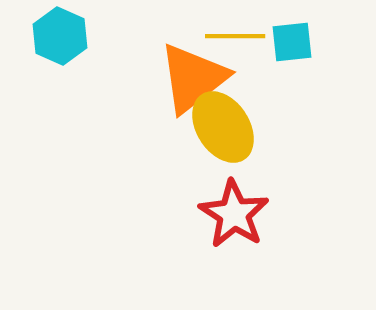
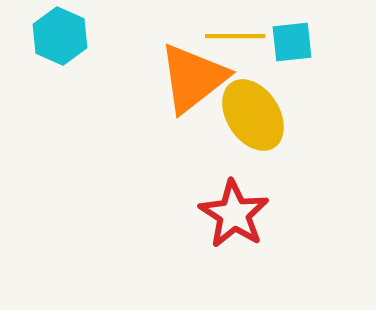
yellow ellipse: moved 30 px right, 12 px up
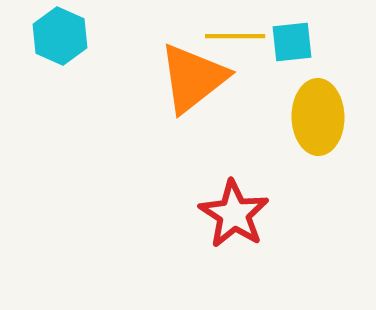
yellow ellipse: moved 65 px right, 2 px down; rotated 32 degrees clockwise
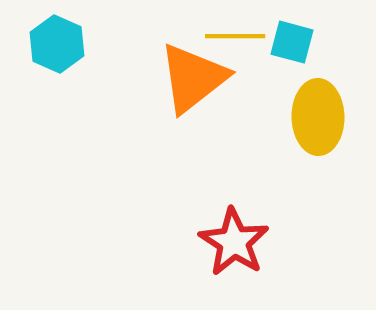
cyan hexagon: moved 3 px left, 8 px down
cyan square: rotated 21 degrees clockwise
red star: moved 28 px down
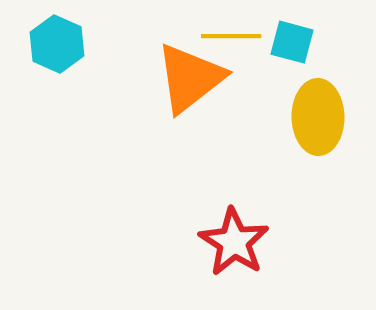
yellow line: moved 4 px left
orange triangle: moved 3 px left
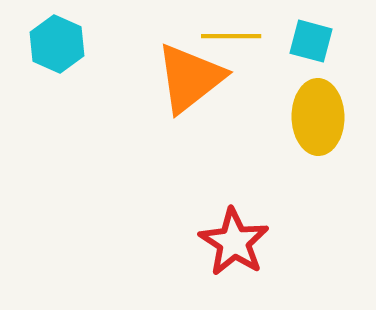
cyan square: moved 19 px right, 1 px up
